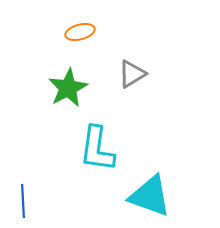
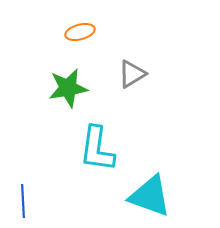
green star: rotated 18 degrees clockwise
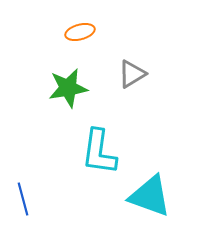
cyan L-shape: moved 2 px right, 3 px down
blue line: moved 2 px up; rotated 12 degrees counterclockwise
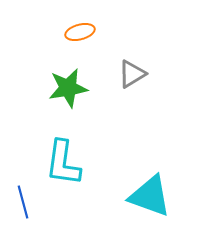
cyan L-shape: moved 36 px left, 11 px down
blue line: moved 3 px down
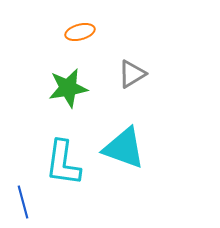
cyan triangle: moved 26 px left, 48 px up
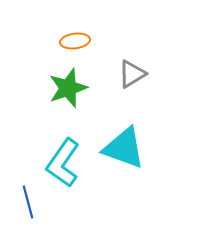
orange ellipse: moved 5 px left, 9 px down; rotated 8 degrees clockwise
green star: rotated 9 degrees counterclockwise
cyan L-shape: rotated 27 degrees clockwise
blue line: moved 5 px right
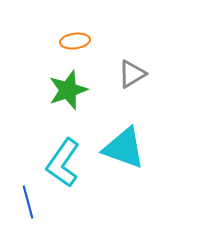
green star: moved 2 px down
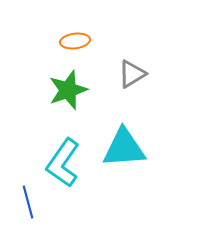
cyan triangle: rotated 24 degrees counterclockwise
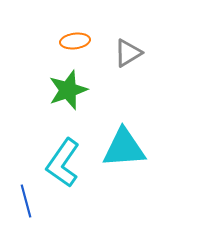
gray triangle: moved 4 px left, 21 px up
blue line: moved 2 px left, 1 px up
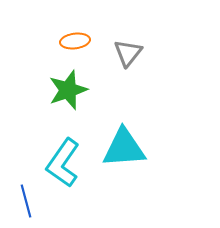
gray triangle: rotated 20 degrees counterclockwise
